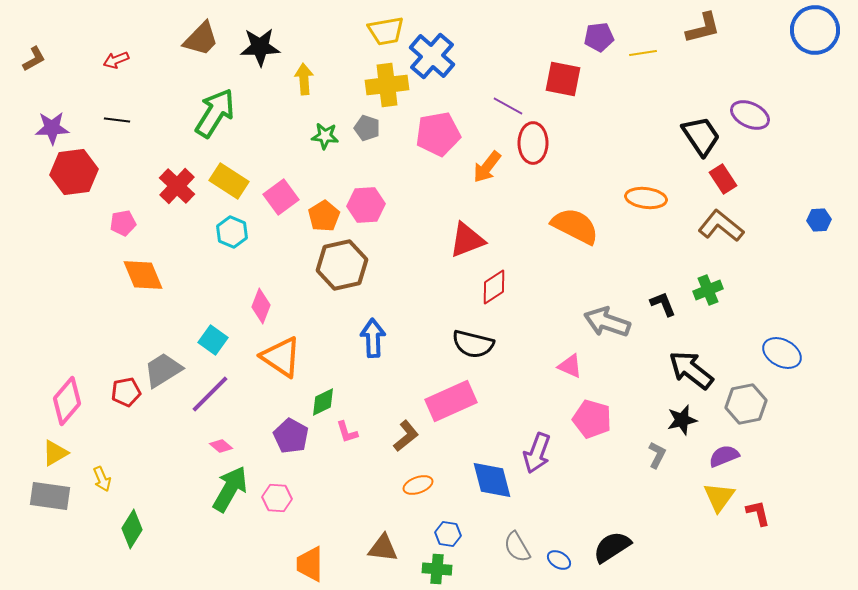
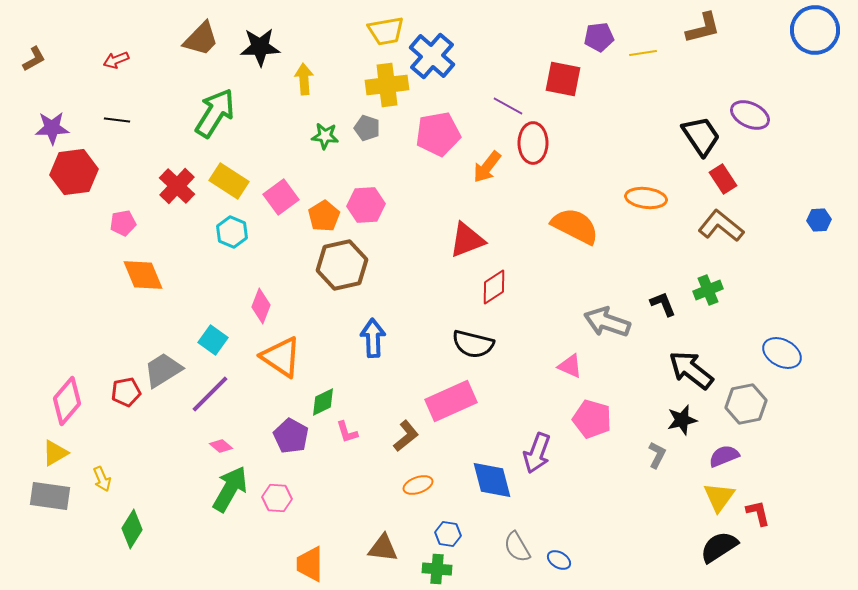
black semicircle at (612, 547): moved 107 px right
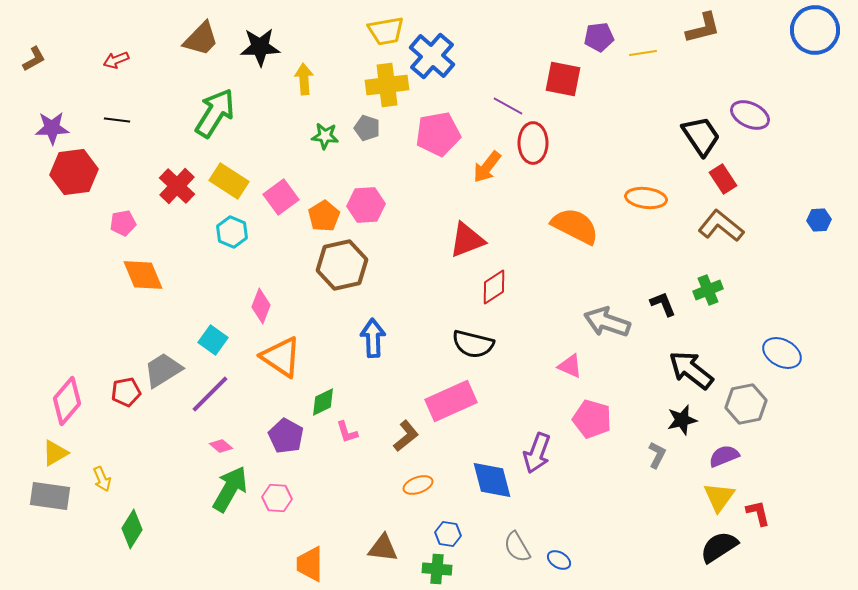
purple pentagon at (291, 436): moved 5 px left
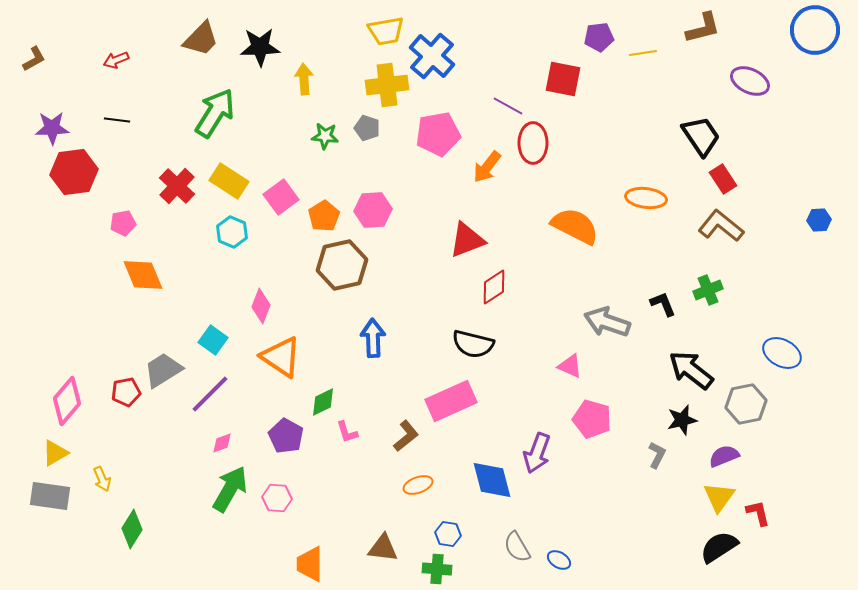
purple ellipse at (750, 115): moved 34 px up
pink hexagon at (366, 205): moved 7 px right, 5 px down
pink diamond at (221, 446): moved 1 px right, 3 px up; rotated 60 degrees counterclockwise
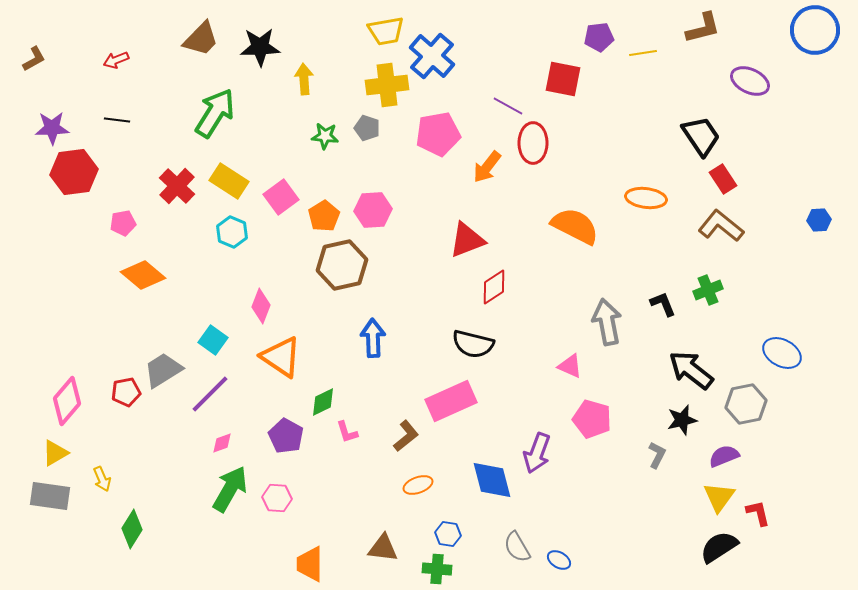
orange diamond at (143, 275): rotated 27 degrees counterclockwise
gray arrow at (607, 322): rotated 60 degrees clockwise
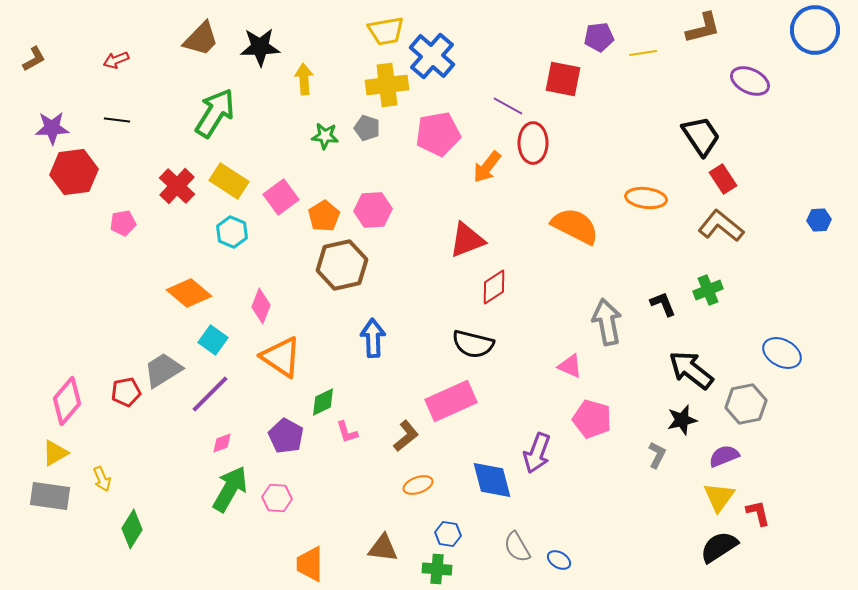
orange diamond at (143, 275): moved 46 px right, 18 px down
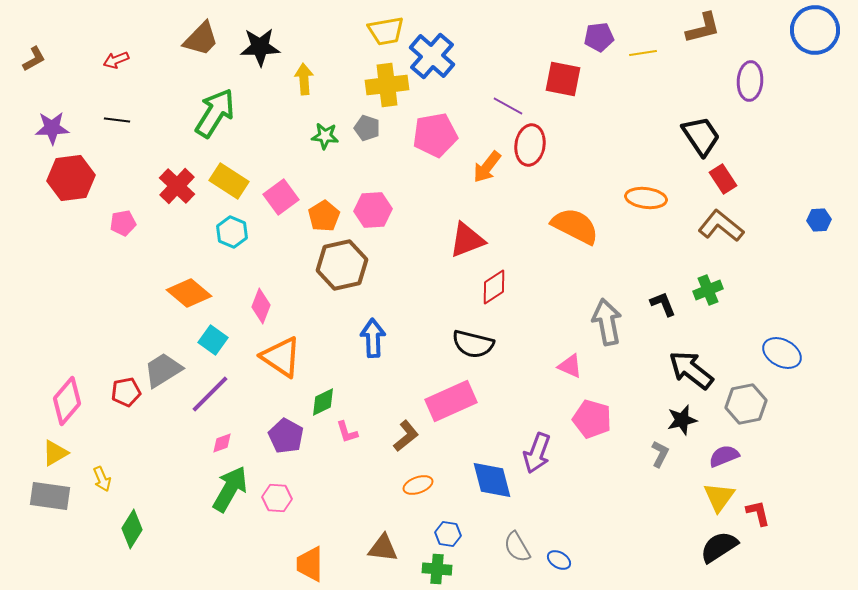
purple ellipse at (750, 81): rotated 69 degrees clockwise
pink pentagon at (438, 134): moved 3 px left, 1 px down
red ellipse at (533, 143): moved 3 px left, 2 px down; rotated 9 degrees clockwise
red hexagon at (74, 172): moved 3 px left, 6 px down
gray L-shape at (657, 455): moved 3 px right, 1 px up
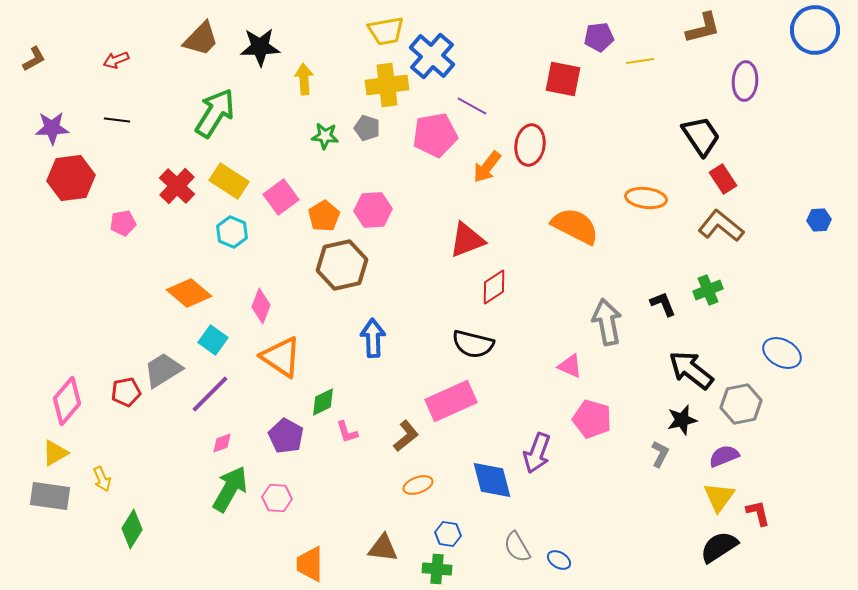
yellow line at (643, 53): moved 3 px left, 8 px down
purple ellipse at (750, 81): moved 5 px left
purple line at (508, 106): moved 36 px left
gray hexagon at (746, 404): moved 5 px left
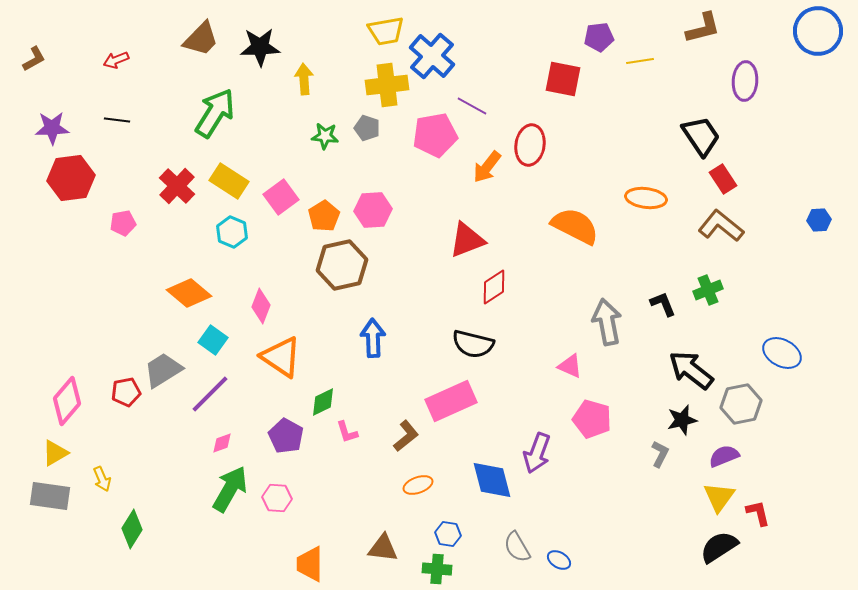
blue circle at (815, 30): moved 3 px right, 1 px down
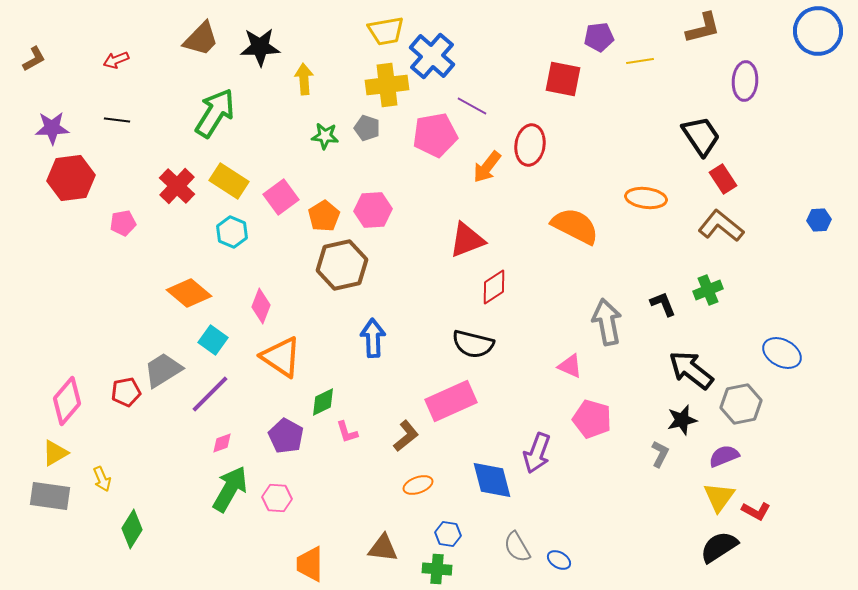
red L-shape at (758, 513): moved 2 px left, 2 px up; rotated 132 degrees clockwise
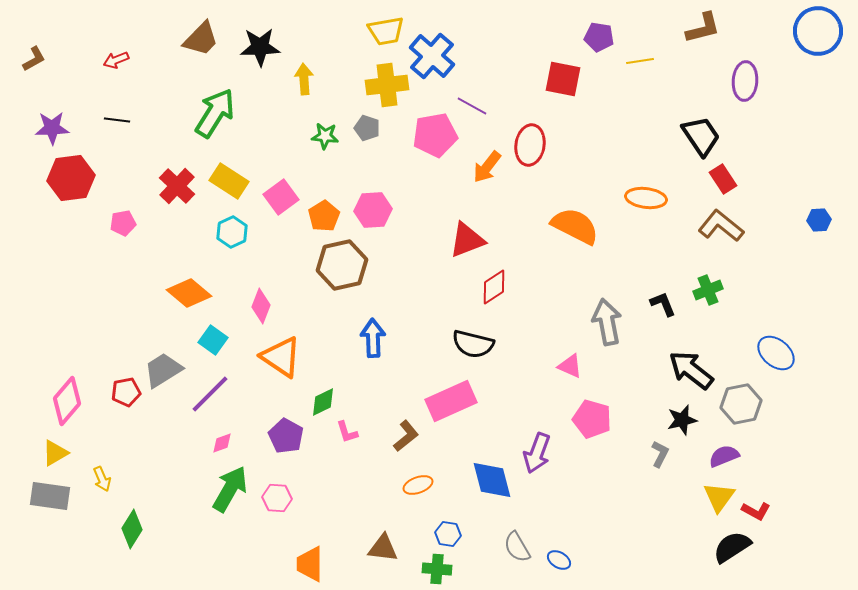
purple pentagon at (599, 37): rotated 16 degrees clockwise
cyan hexagon at (232, 232): rotated 12 degrees clockwise
blue ellipse at (782, 353): moved 6 px left; rotated 12 degrees clockwise
black semicircle at (719, 547): moved 13 px right
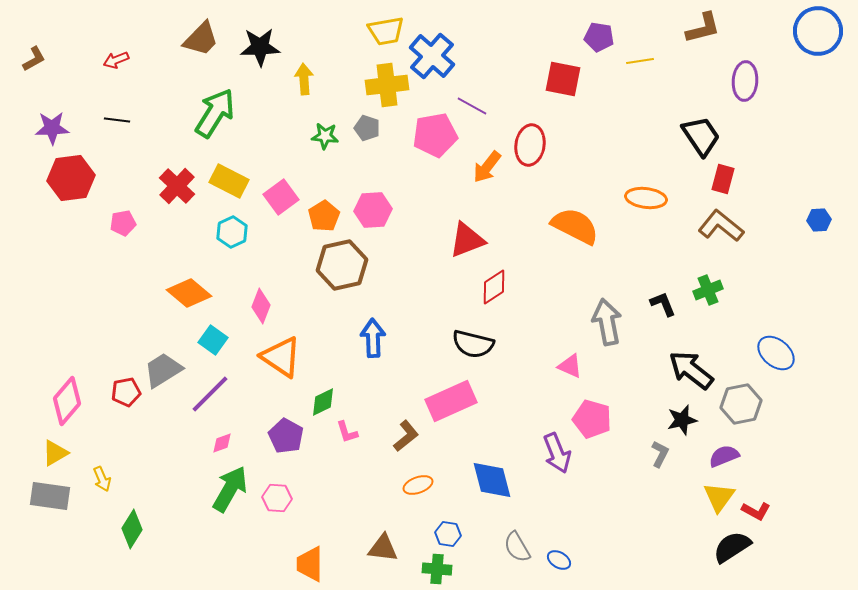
red rectangle at (723, 179): rotated 48 degrees clockwise
yellow rectangle at (229, 181): rotated 6 degrees counterclockwise
purple arrow at (537, 453): moved 20 px right; rotated 42 degrees counterclockwise
